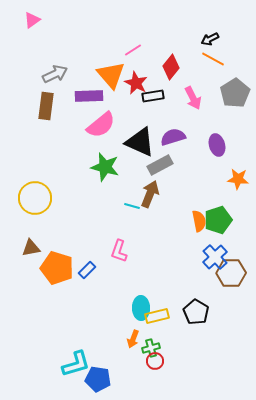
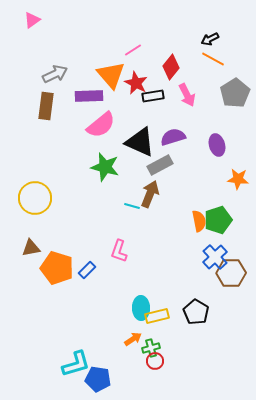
pink arrow: moved 6 px left, 3 px up
orange arrow: rotated 144 degrees counterclockwise
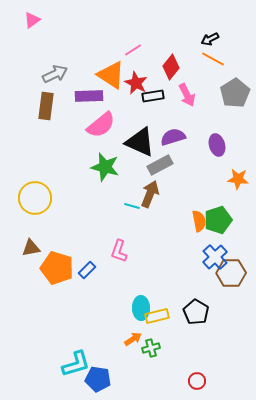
orange triangle: rotated 16 degrees counterclockwise
red circle: moved 42 px right, 20 px down
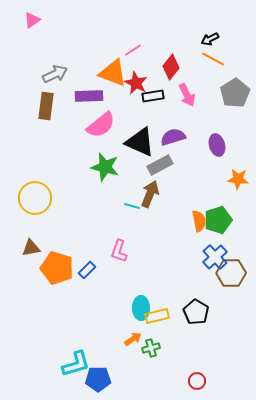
orange triangle: moved 2 px right, 2 px up; rotated 12 degrees counterclockwise
blue pentagon: rotated 10 degrees counterclockwise
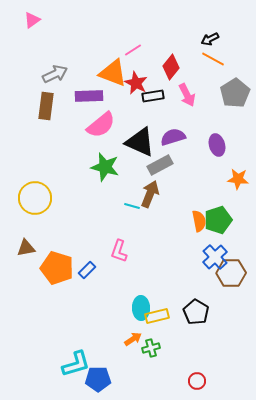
brown triangle: moved 5 px left
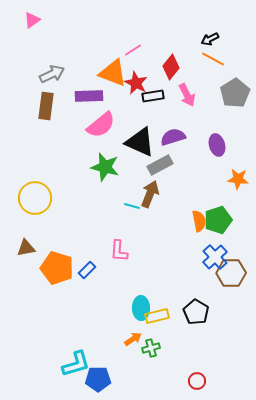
gray arrow: moved 3 px left
pink L-shape: rotated 15 degrees counterclockwise
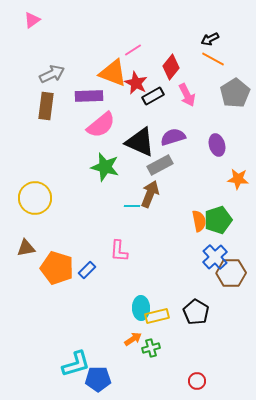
black rectangle: rotated 20 degrees counterclockwise
cyan line: rotated 14 degrees counterclockwise
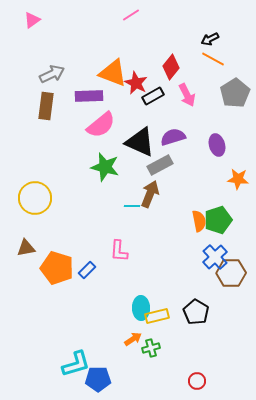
pink line: moved 2 px left, 35 px up
